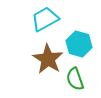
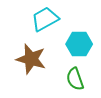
cyan hexagon: rotated 15 degrees counterclockwise
brown star: moved 17 px left; rotated 16 degrees counterclockwise
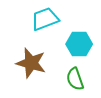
cyan trapezoid: rotated 8 degrees clockwise
brown star: moved 4 px down
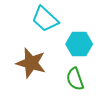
cyan trapezoid: rotated 116 degrees counterclockwise
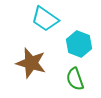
cyan trapezoid: rotated 8 degrees counterclockwise
cyan hexagon: rotated 20 degrees clockwise
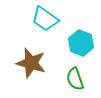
cyan hexagon: moved 2 px right, 1 px up
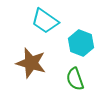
cyan trapezoid: moved 2 px down
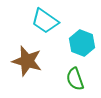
cyan hexagon: moved 1 px right
brown star: moved 4 px left, 2 px up
